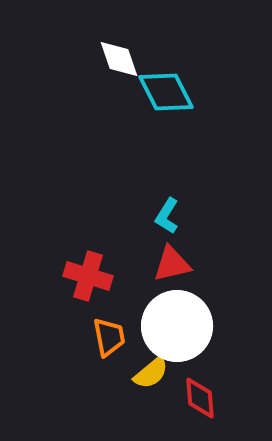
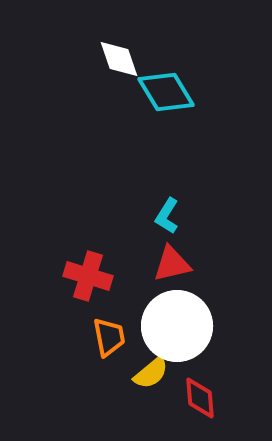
cyan diamond: rotated 4 degrees counterclockwise
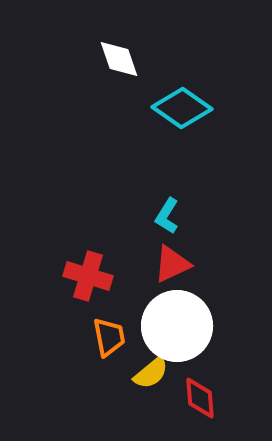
cyan diamond: moved 16 px right, 16 px down; rotated 24 degrees counterclockwise
red triangle: rotated 12 degrees counterclockwise
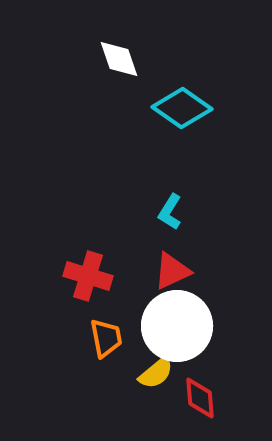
cyan L-shape: moved 3 px right, 4 px up
red triangle: moved 7 px down
orange trapezoid: moved 3 px left, 1 px down
yellow semicircle: moved 5 px right
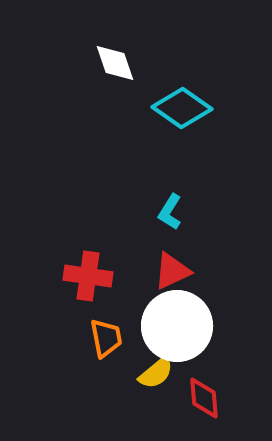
white diamond: moved 4 px left, 4 px down
red cross: rotated 9 degrees counterclockwise
red diamond: moved 4 px right
